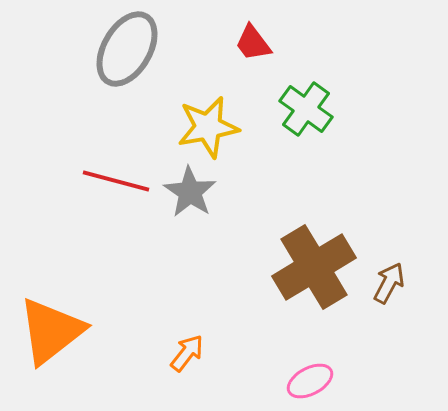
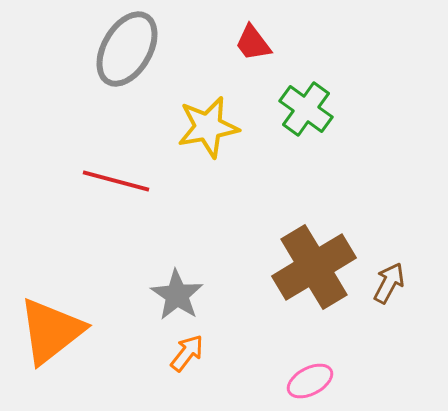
gray star: moved 13 px left, 103 px down
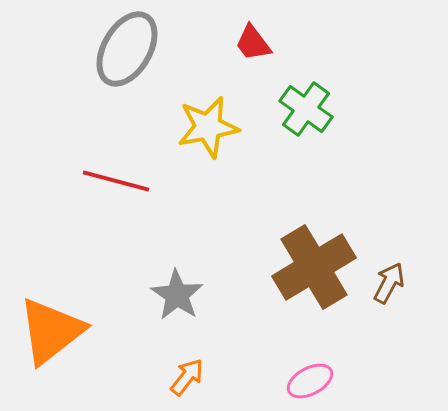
orange arrow: moved 24 px down
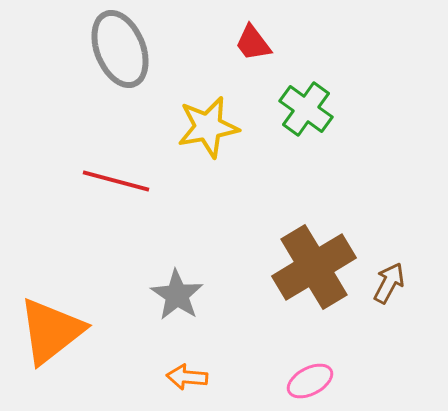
gray ellipse: moved 7 px left; rotated 52 degrees counterclockwise
orange arrow: rotated 123 degrees counterclockwise
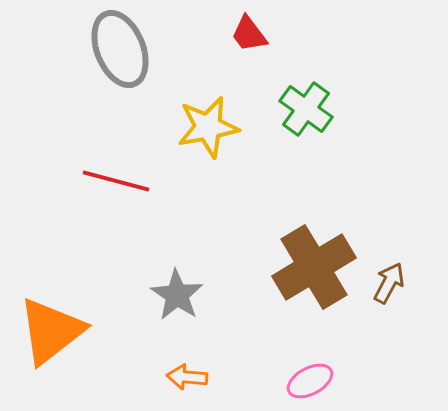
red trapezoid: moved 4 px left, 9 px up
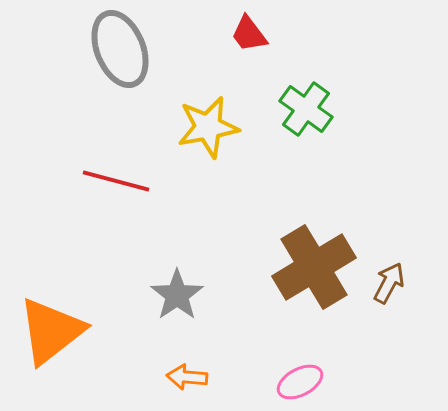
gray star: rotated 4 degrees clockwise
pink ellipse: moved 10 px left, 1 px down
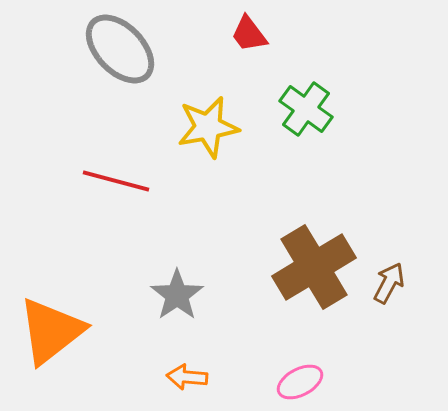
gray ellipse: rotated 22 degrees counterclockwise
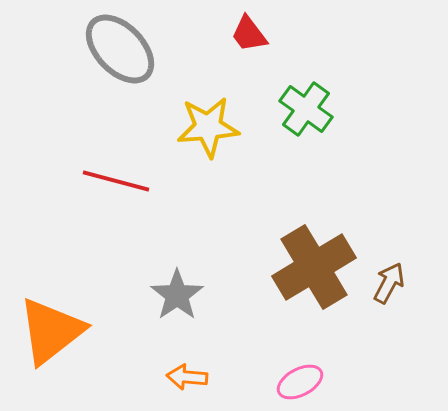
yellow star: rotated 6 degrees clockwise
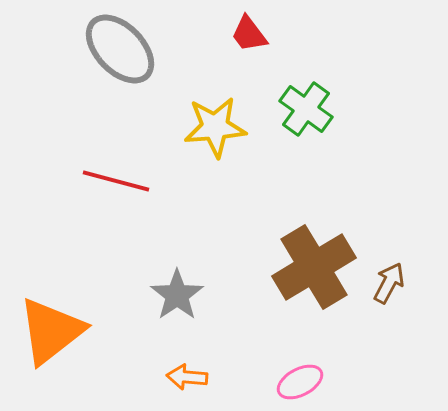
yellow star: moved 7 px right
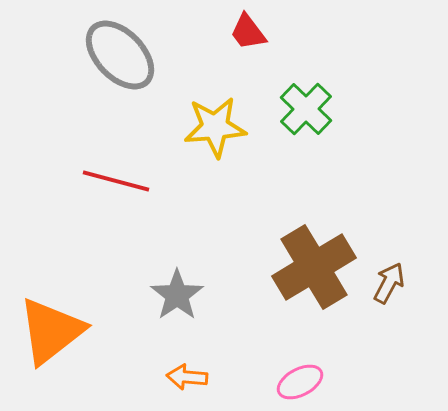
red trapezoid: moved 1 px left, 2 px up
gray ellipse: moved 6 px down
green cross: rotated 8 degrees clockwise
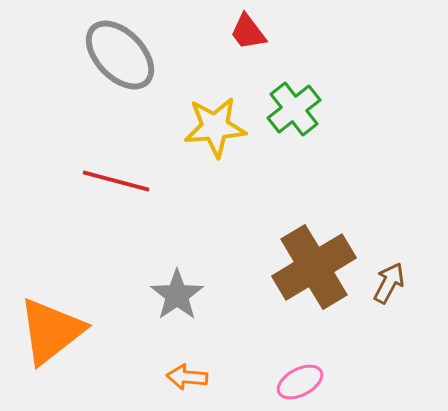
green cross: moved 12 px left; rotated 8 degrees clockwise
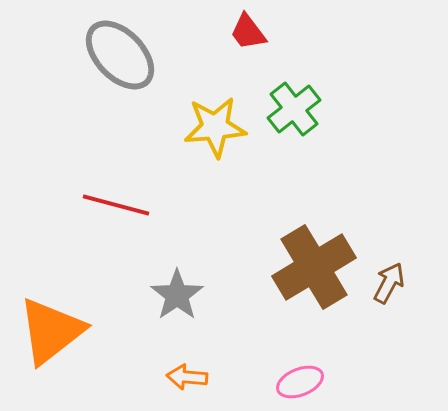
red line: moved 24 px down
pink ellipse: rotated 6 degrees clockwise
